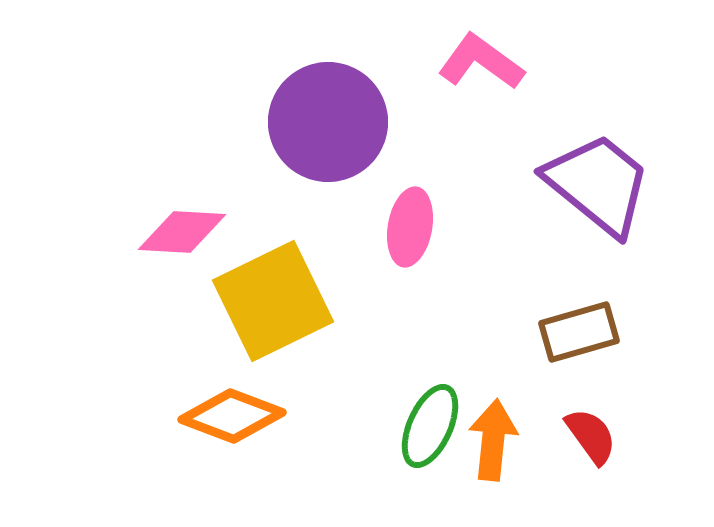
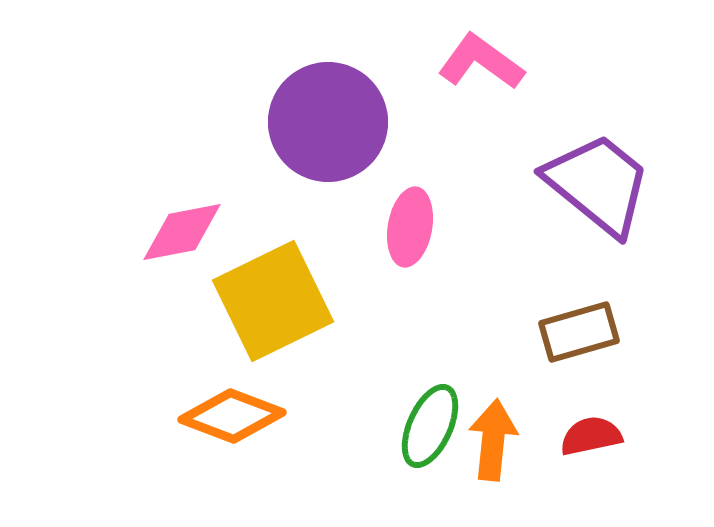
pink diamond: rotated 14 degrees counterclockwise
red semicircle: rotated 66 degrees counterclockwise
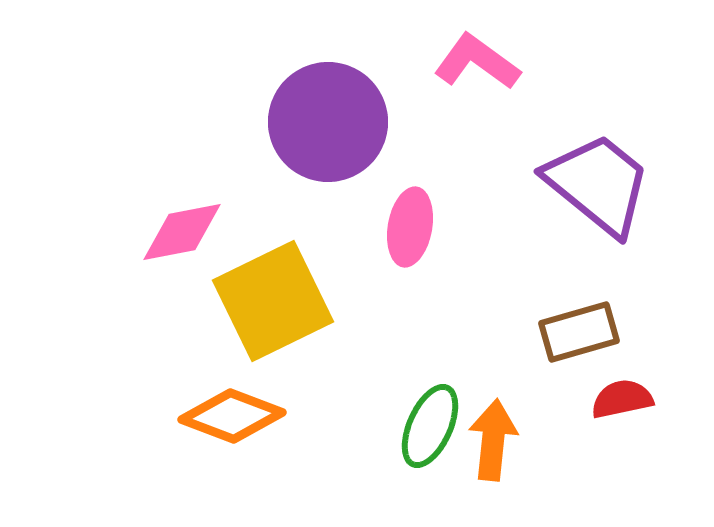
pink L-shape: moved 4 px left
red semicircle: moved 31 px right, 37 px up
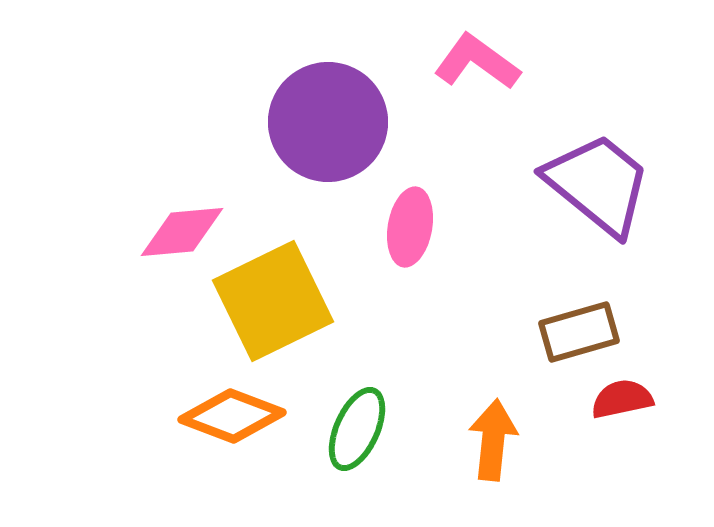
pink diamond: rotated 6 degrees clockwise
green ellipse: moved 73 px left, 3 px down
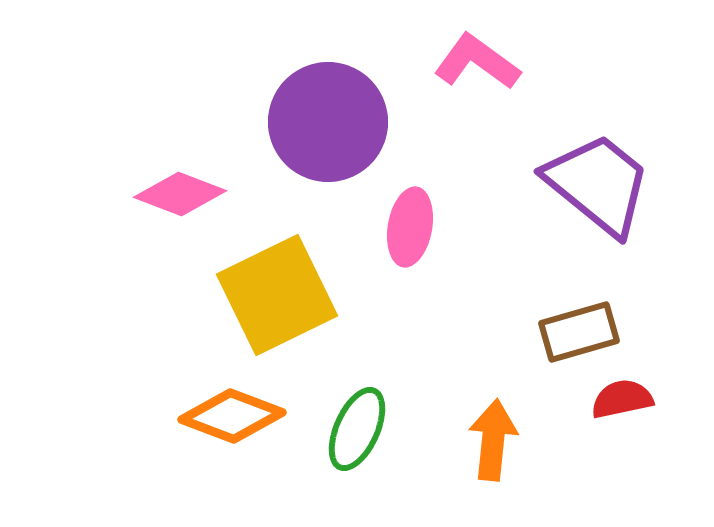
pink diamond: moved 2 px left, 38 px up; rotated 26 degrees clockwise
yellow square: moved 4 px right, 6 px up
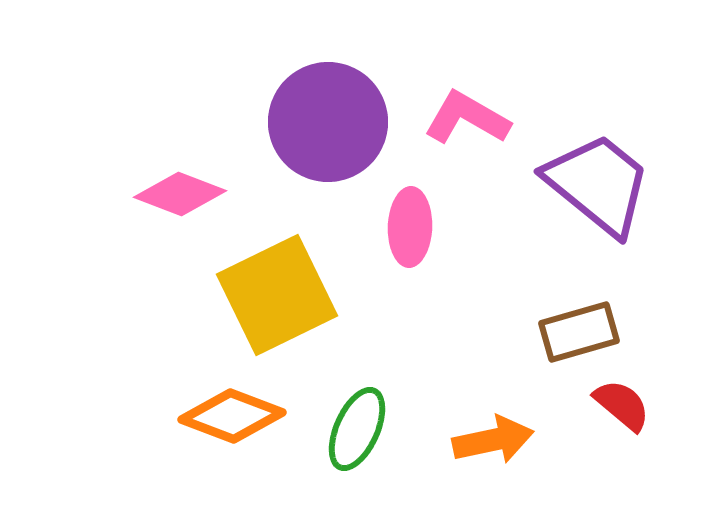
pink L-shape: moved 10 px left, 56 px down; rotated 6 degrees counterclockwise
pink ellipse: rotated 8 degrees counterclockwise
red semicircle: moved 6 px down; rotated 52 degrees clockwise
orange arrow: rotated 72 degrees clockwise
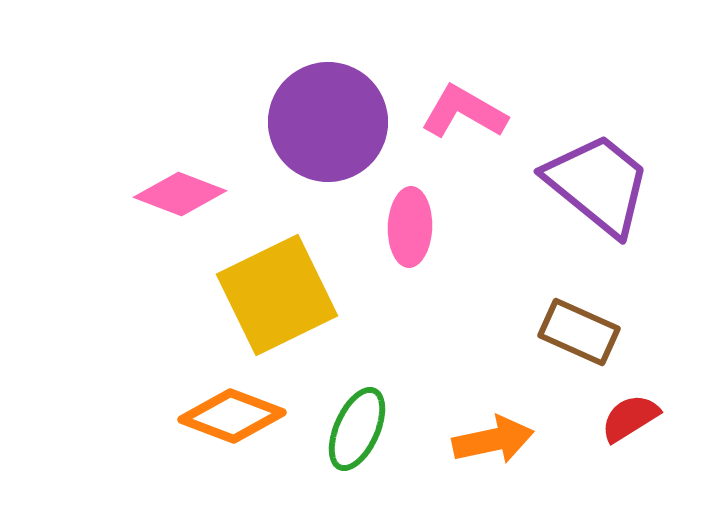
pink L-shape: moved 3 px left, 6 px up
brown rectangle: rotated 40 degrees clockwise
red semicircle: moved 8 px right, 13 px down; rotated 72 degrees counterclockwise
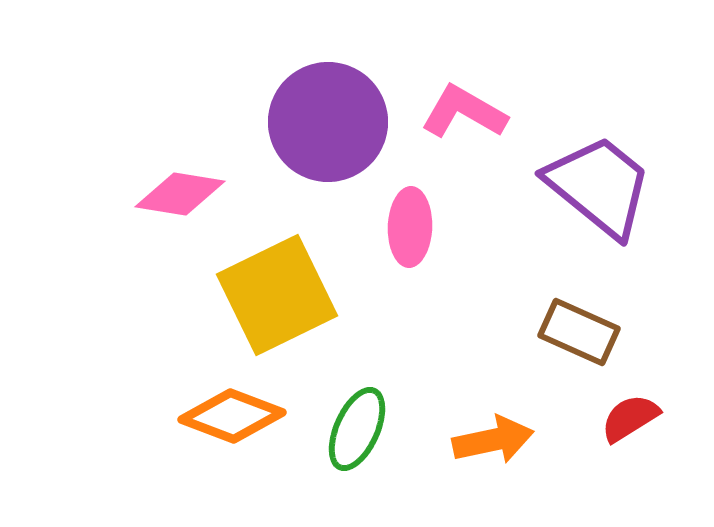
purple trapezoid: moved 1 px right, 2 px down
pink diamond: rotated 12 degrees counterclockwise
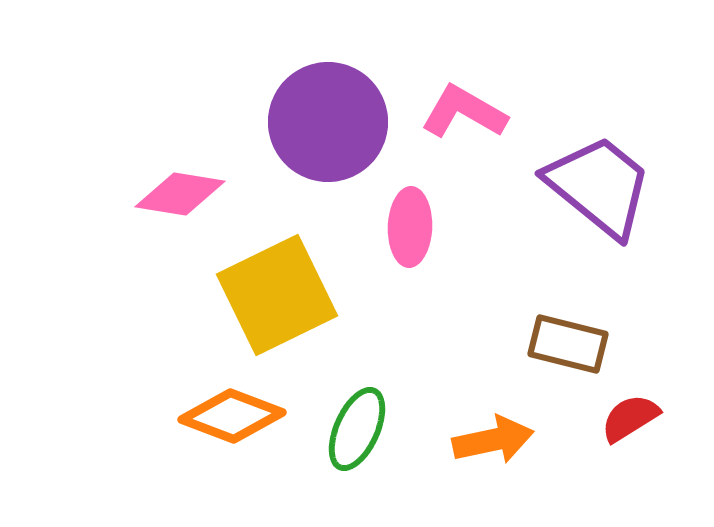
brown rectangle: moved 11 px left, 12 px down; rotated 10 degrees counterclockwise
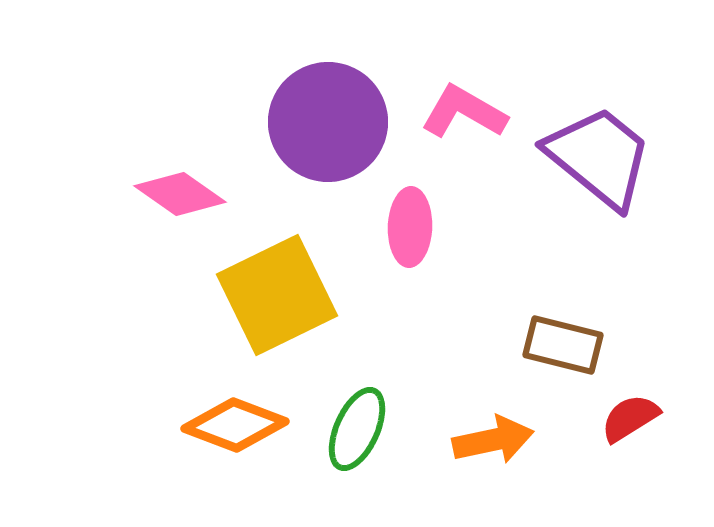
purple trapezoid: moved 29 px up
pink diamond: rotated 26 degrees clockwise
brown rectangle: moved 5 px left, 1 px down
orange diamond: moved 3 px right, 9 px down
